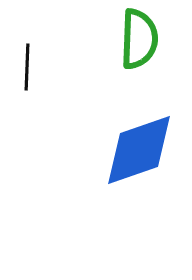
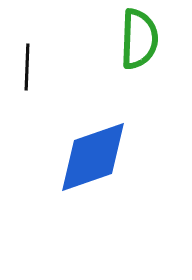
blue diamond: moved 46 px left, 7 px down
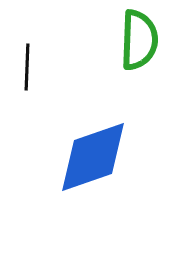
green semicircle: moved 1 px down
